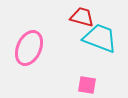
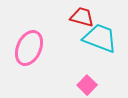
pink square: rotated 36 degrees clockwise
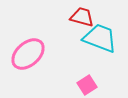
pink ellipse: moved 1 px left, 6 px down; rotated 24 degrees clockwise
pink square: rotated 12 degrees clockwise
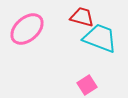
pink ellipse: moved 1 px left, 25 px up
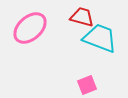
pink ellipse: moved 3 px right, 1 px up
pink square: rotated 12 degrees clockwise
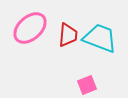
red trapezoid: moved 14 px left, 18 px down; rotated 80 degrees clockwise
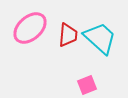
cyan trapezoid: rotated 21 degrees clockwise
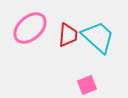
cyan trapezoid: moved 2 px left, 1 px up
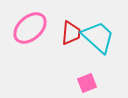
red trapezoid: moved 3 px right, 2 px up
pink square: moved 2 px up
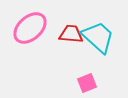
red trapezoid: moved 1 px down; rotated 90 degrees counterclockwise
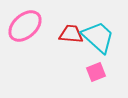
pink ellipse: moved 5 px left, 2 px up
pink square: moved 9 px right, 11 px up
